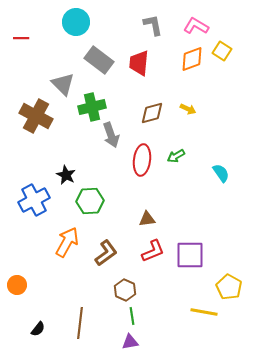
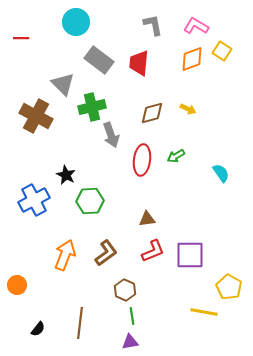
orange arrow: moved 2 px left, 13 px down; rotated 8 degrees counterclockwise
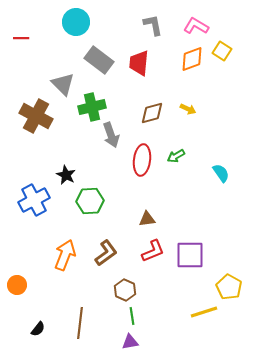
yellow line: rotated 28 degrees counterclockwise
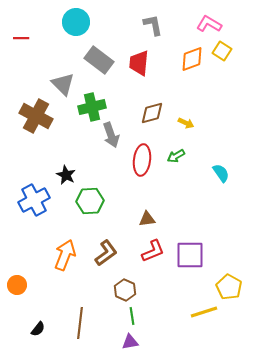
pink L-shape: moved 13 px right, 2 px up
yellow arrow: moved 2 px left, 14 px down
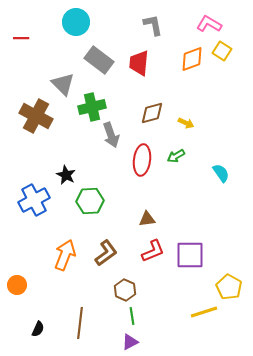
black semicircle: rotated 14 degrees counterclockwise
purple triangle: rotated 18 degrees counterclockwise
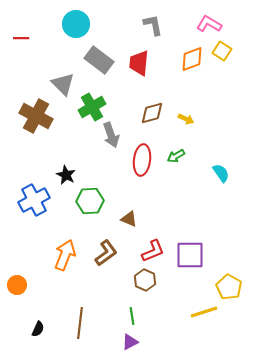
cyan circle: moved 2 px down
green cross: rotated 16 degrees counterclockwise
yellow arrow: moved 4 px up
brown triangle: moved 18 px left; rotated 30 degrees clockwise
brown hexagon: moved 20 px right, 10 px up
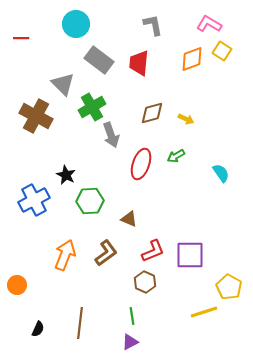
red ellipse: moved 1 px left, 4 px down; rotated 12 degrees clockwise
brown hexagon: moved 2 px down
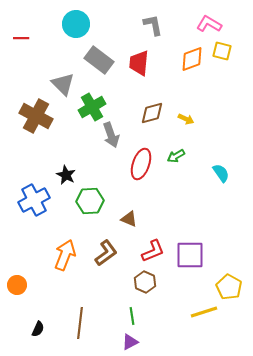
yellow square: rotated 18 degrees counterclockwise
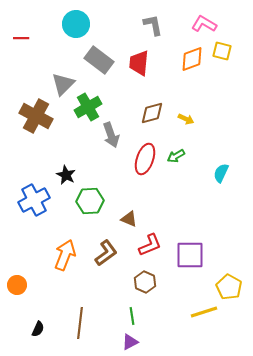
pink L-shape: moved 5 px left
gray triangle: rotated 30 degrees clockwise
green cross: moved 4 px left
red ellipse: moved 4 px right, 5 px up
cyan semicircle: rotated 120 degrees counterclockwise
red L-shape: moved 3 px left, 6 px up
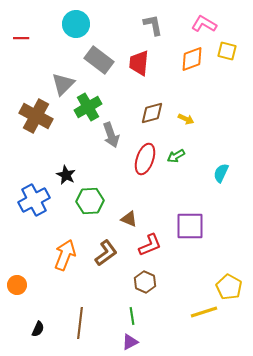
yellow square: moved 5 px right
purple square: moved 29 px up
